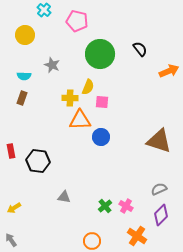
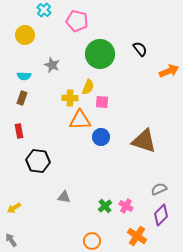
brown triangle: moved 15 px left
red rectangle: moved 8 px right, 20 px up
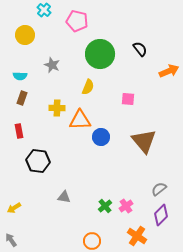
cyan semicircle: moved 4 px left
yellow cross: moved 13 px left, 10 px down
pink square: moved 26 px right, 3 px up
brown triangle: rotated 32 degrees clockwise
gray semicircle: rotated 14 degrees counterclockwise
pink cross: rotated 24 degrees clockwise
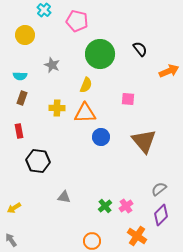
yellow semicircle: moved 2 px left, 2 px up
orange triangle: moved 5 px right, 7 px up
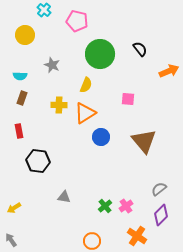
yellow cross: moved 2 px right, 3 px up
orange triangle: rotated 30 degrees counterclockwise
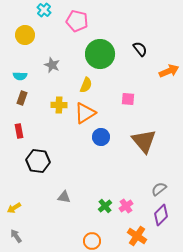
gray arrow: moved 5 px right, 4 px up
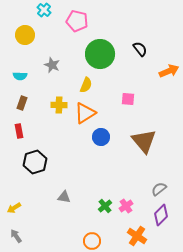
brown rectangle: moved 5 px down
black hexagon: moved 3 px left, 1 px down; rotated 25 degrees counterclockwise
